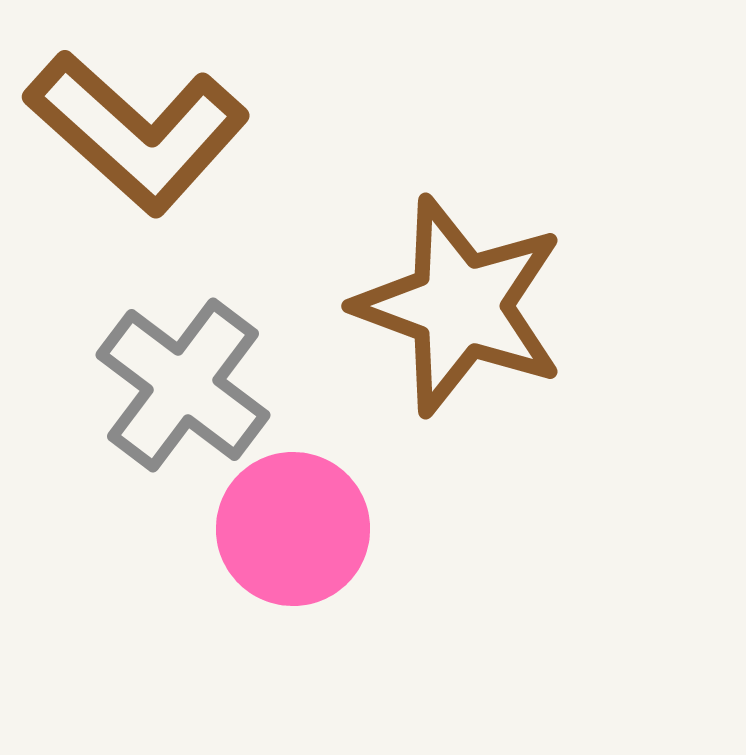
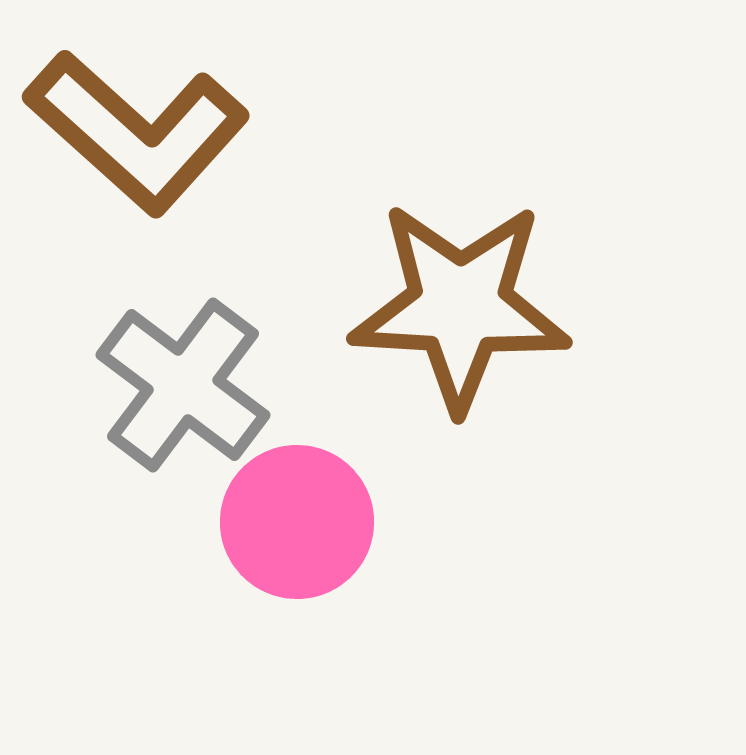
brown star: rotated 17 degrees counterclockwise
pink circle: moved 4 px right, 7 px up
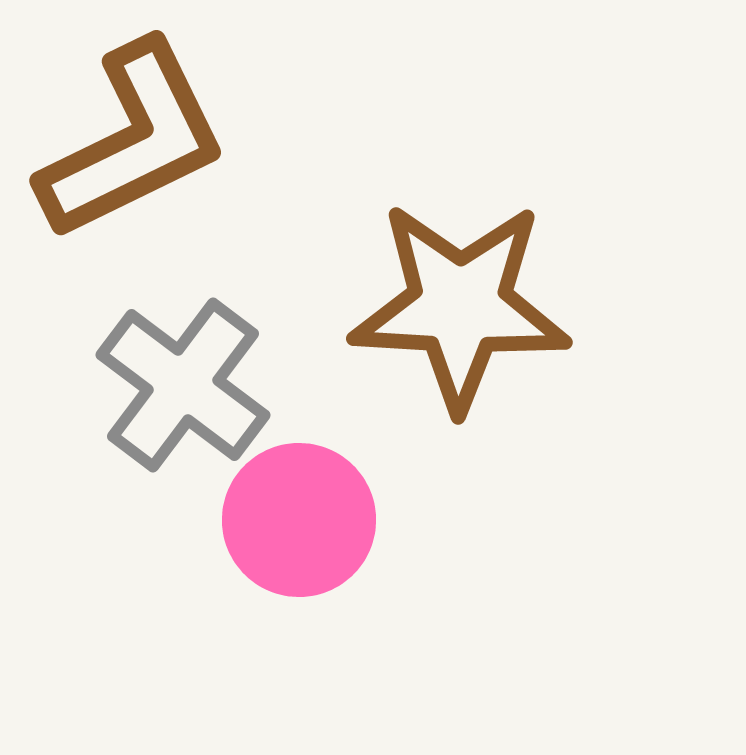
brown L-shape: moved 4 px left, 9 px down; rotated 68 degrees counterclockwise
pink circle: moved 2 px right, 2 px up
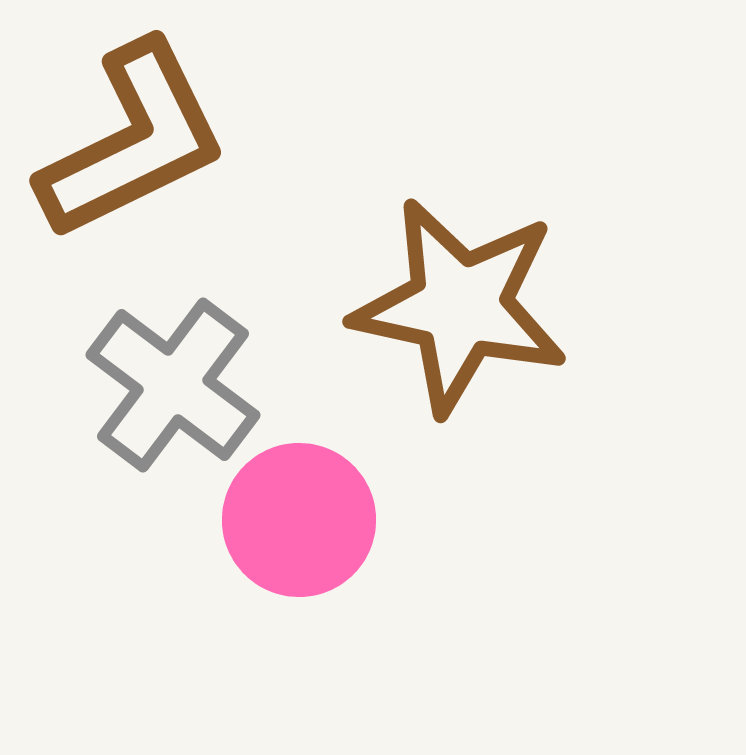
brown star: rotated 9 degrees clockwise
gray cross: moved 10 px left
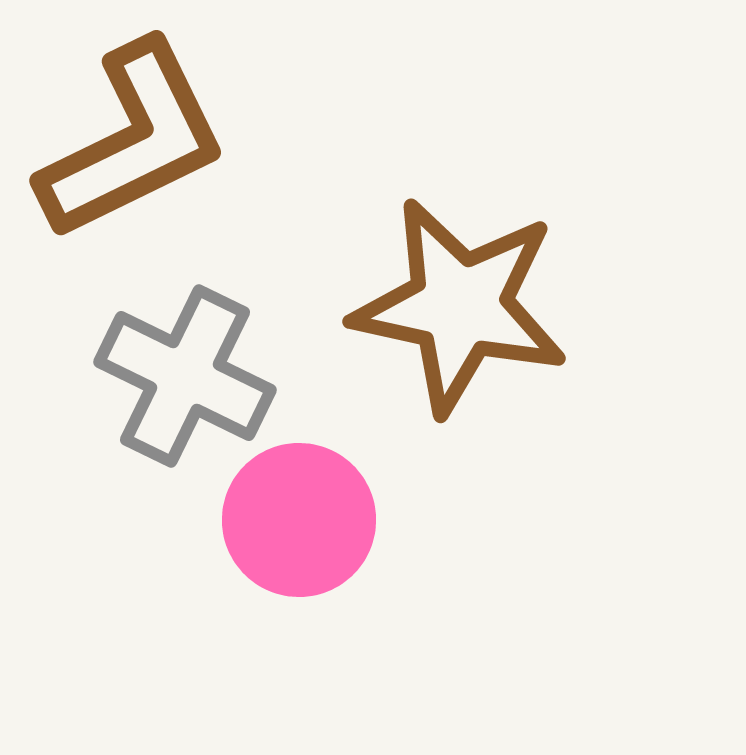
gray cross: moved 12 px right, 9 px up; rotated 11 degrees counterclockwise
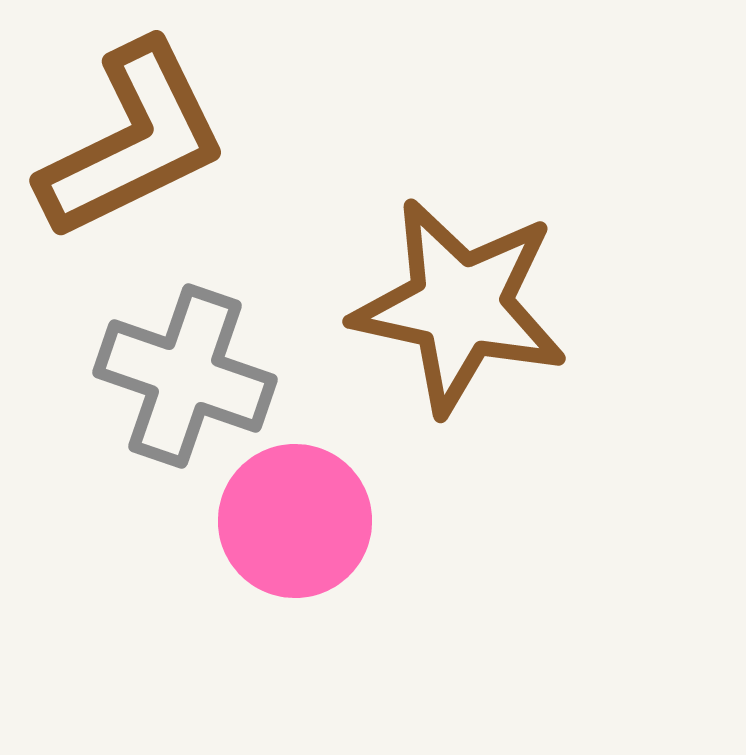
gray cross: rotated 7 degrees counterclockwise
pink circle: moved 4 px left, 1 px down
